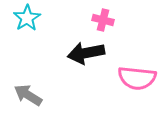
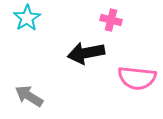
pink cross: moved 8 px right
gray arrow: moved 1 px right, 1 px down
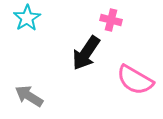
black arrow: rotated 45 degrees counterclockwise
pink semicircle: moved 2 px left, 2 px down; rotated 24 degrees clockwise
